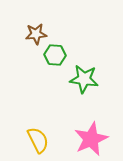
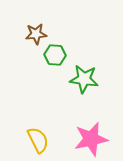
pink star: rotated 12 degrees clockwise
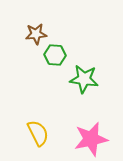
yellow semicircle: moved 7 px up
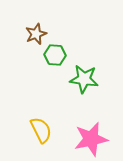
brown star: rotated 15 degrees counterclockwise
yellow semicircle: moved 3 px right, 3 px up
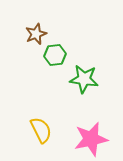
green hexagon: rotated 10 degrees counterclockwise
